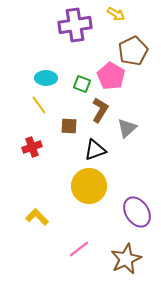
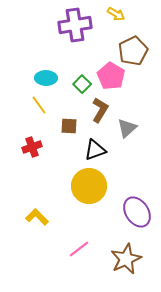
green square: rotated 24 degrees clockwise
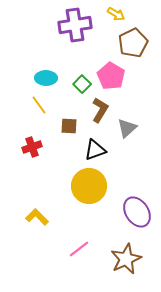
brown pentagon: moved 8 px up
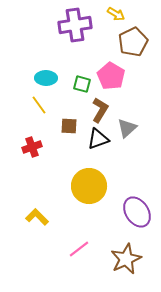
brown pentagon: moved 1 px up
green square: rotated 30 degrees counterclockwise
black triangle: moved 3 px right, 11 px up
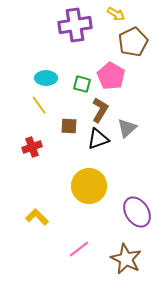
brown star: rotated 20 degrees counterclockwise
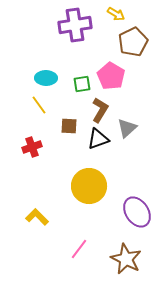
green square: rotated 24 degrees counterclockwise
pink line: rotated 15 degrees counterclockwise
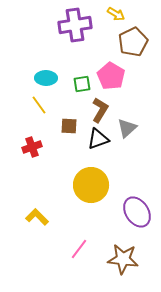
yellow circle: moved 2 px right, 1 px up
brown star: moved 3 px left; rotated 20 degrees counterclockwise
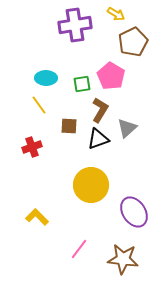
purple ellipse: moved 3 px left
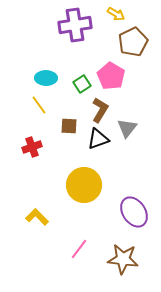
green square: rotated 24 degrees counterclockwise
gray triangle: rotated 10 degrees counterclockwise
yellow circle: moved 7 px left
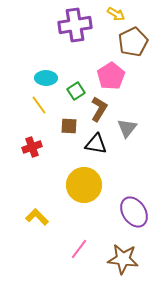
pink pentagon: rotated 8 degrees clockwise
green square: moved 6 px left, 7 px down
brown L-shape: moved 1 px left, 1 px up
black triangle: moved 2 px left, 5 px down; rotated 30 degrees clockwise
